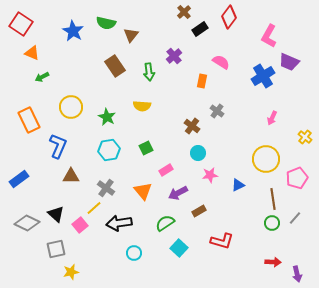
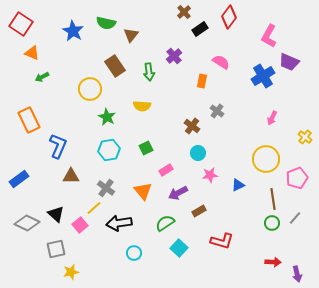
yellow circle at (71, 107): moved 19 px right, 18 px up
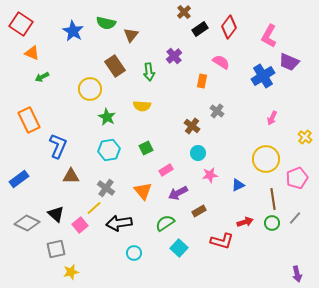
red diamond at (229, 17): moved 10 px down
red arrow at (273, 262): moved 28 px left, 40 px up; rotated 21 degrees counterclockwise
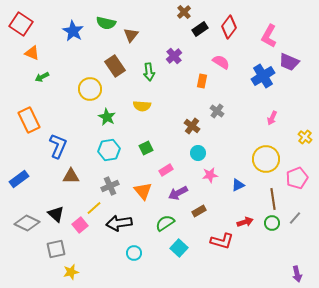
gray cross at (106, 188): moved 4 px right, 2 px up; rotated 30 degrees clockwise
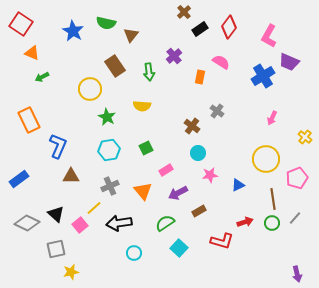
orange rectangle at (202, 81): moved 2 px left, 4 px up
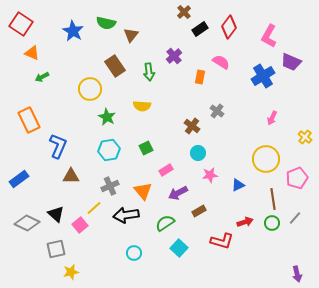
purple trapezoid at (289, 62): moved 2 px right
black arrow at (119, 223): moved 7 px right, 8 px up
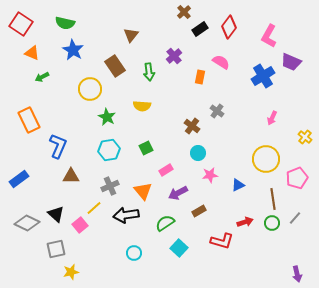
green semicircle at (106, 23): moved 41 px left
blue star at (73, 31): moved 19 px down
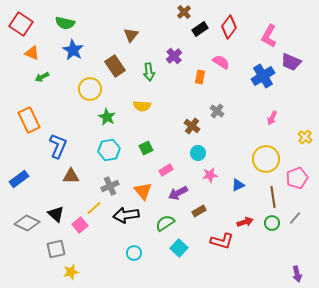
brown line at (273, 199): moved 2 px up
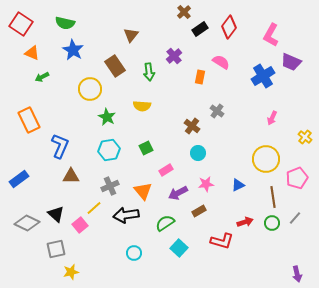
pink L-shape at (269, 36): moved 2 px right, 1 px up
blue L-shape at (58, 146): moved 2 px right
pink star at (210, 175): moved 4 px left, 9 px down
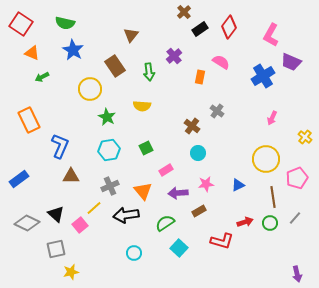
purple arrow at (178, 193): rotated 24 degrees clockwise
green circle at (272, 223): moved 2 px left
